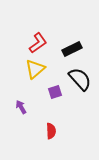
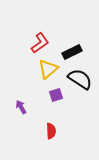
red L-shape: moved 2 px right
black rectangle: moved 3 px down
yellow triangle: moved 13 px right
black semicircle: rotated 15 degrees counterclockwise
purple square: moved 1 px right, 3 px down
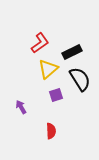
black semicircle: rotated 25 degrees clockwise
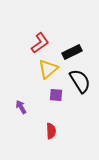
black semicircle: moved 2 px down
purple square: rotated 24 degrees clockwise
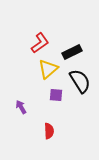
red semicircle: moved 2 px left
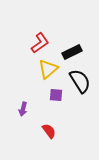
purple arrow: moved 2 px right, 2 px down; rotated 136 degrees counterclockwise
red semicircle: rotated 35 degrees counterclockwise
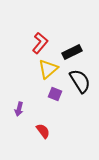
red L-shape: rotated 15 degrees counterclockwise
purple square: moved 1 px left, 1 px up; rotated 16 degrees clockwise
purple arrow: moved 4 px left
red semicircle: moved 6 px left
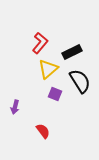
purple arrow: moved 4 px left, 2 px up
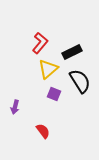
purple square: moved 1 px left
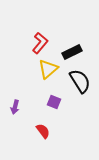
purple square: moved 8 px down
